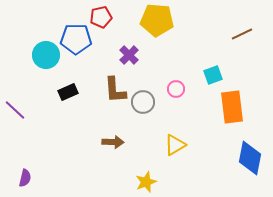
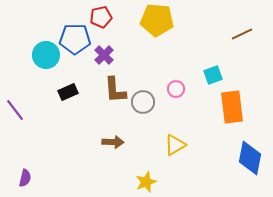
blue pentagon: moved 1 px left
purple cross: moved 25 px left
purple line: rotated 10 degrees clockwise
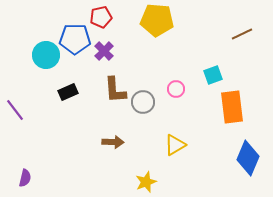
purple cross: moved 4 px up
blue diamond: moved 2 px left; rotated 12 degrees clockwise
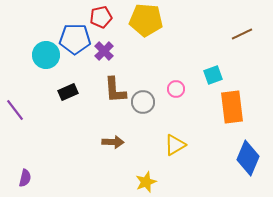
yellow pentagon: moved 11 px left
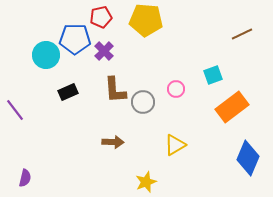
orange rectangle: rotated 60 degrees clockwise
